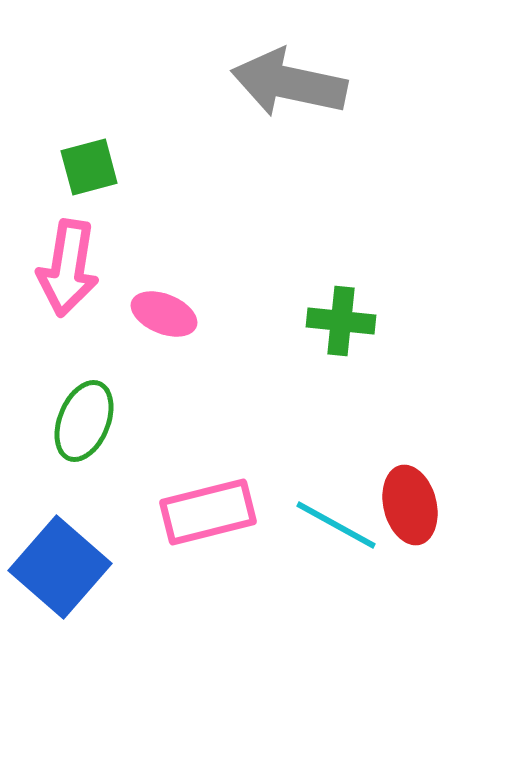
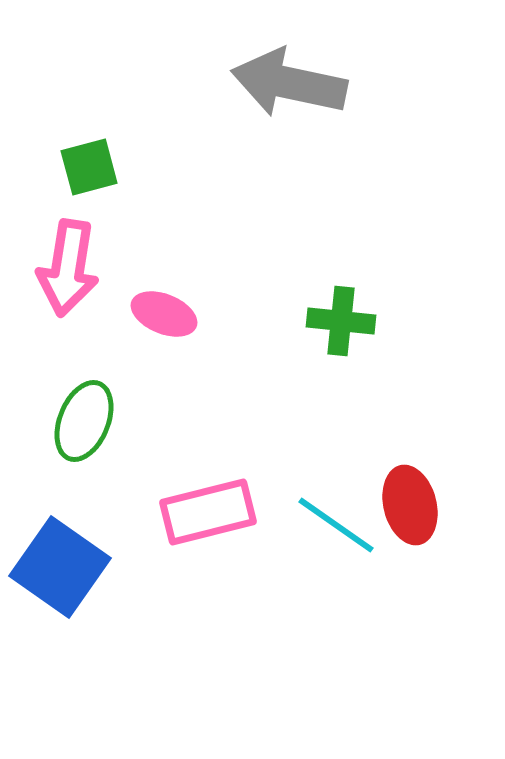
cyan line: rotated 6 degrees clockwise
blue square: rotated 6 degrees counterclockwise
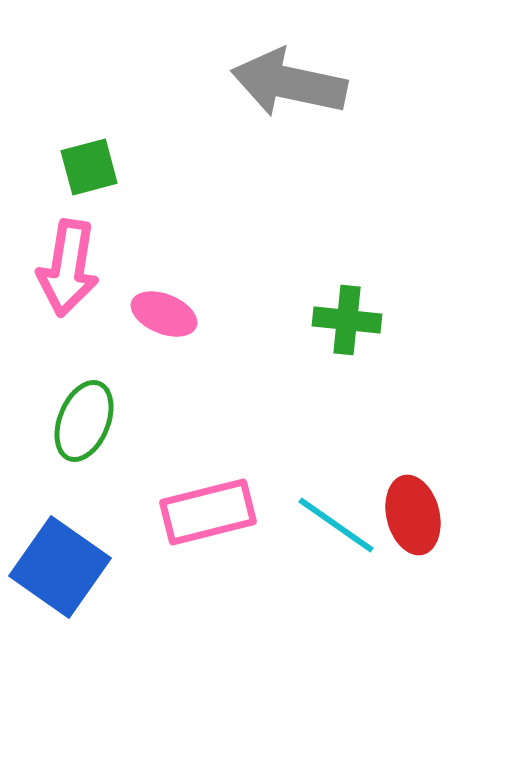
green cross: moved 6 px right, 1 px up
red ellipse: moved 3 px right, 10 px down
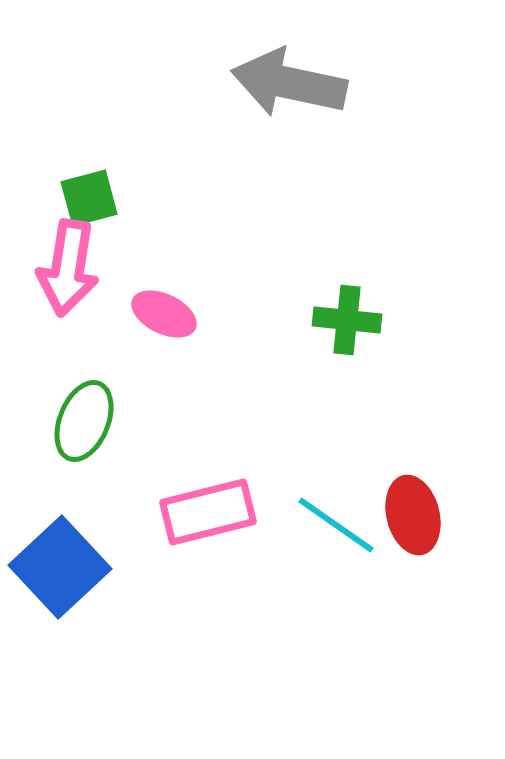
green square: moved 31 px down
pink ellipse: rotated 4 degrees clockwise
blue square: rotated 12 degrees clockwise
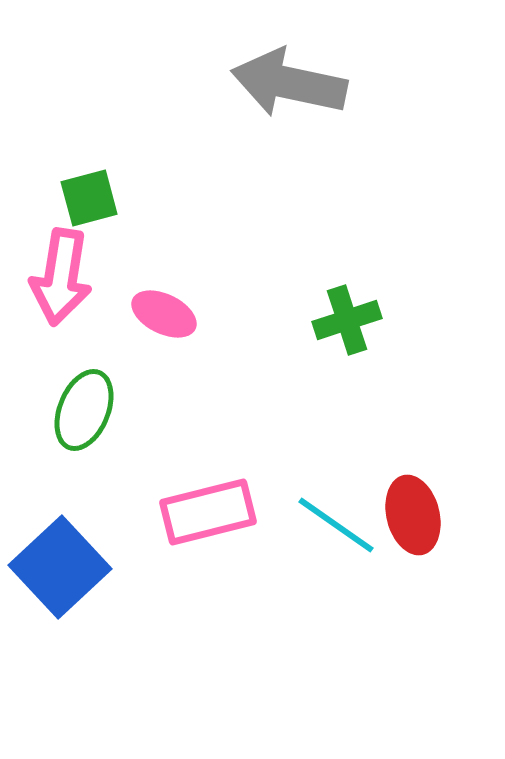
pink arrow: moved 7 px left, 9 px down
green cross: rotated 24 degrees counterclockwise
green ellipse: moved 11 px up
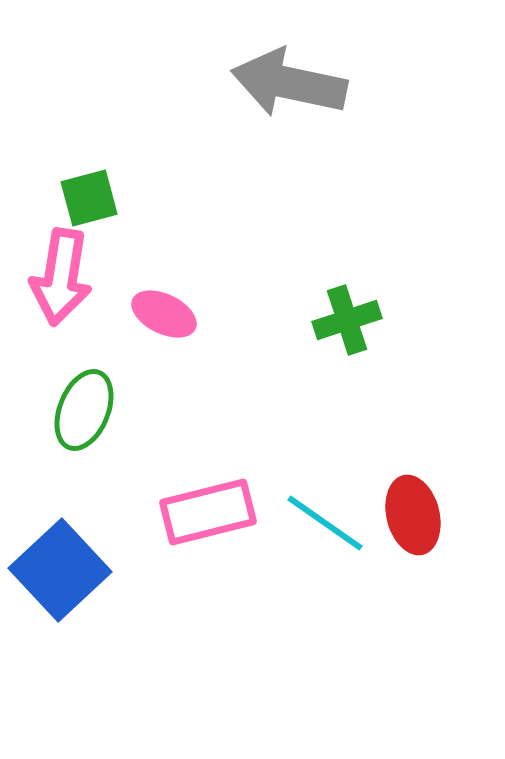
cyan line: moved 11 px left, 2 px up
blue square: moved 3 px down
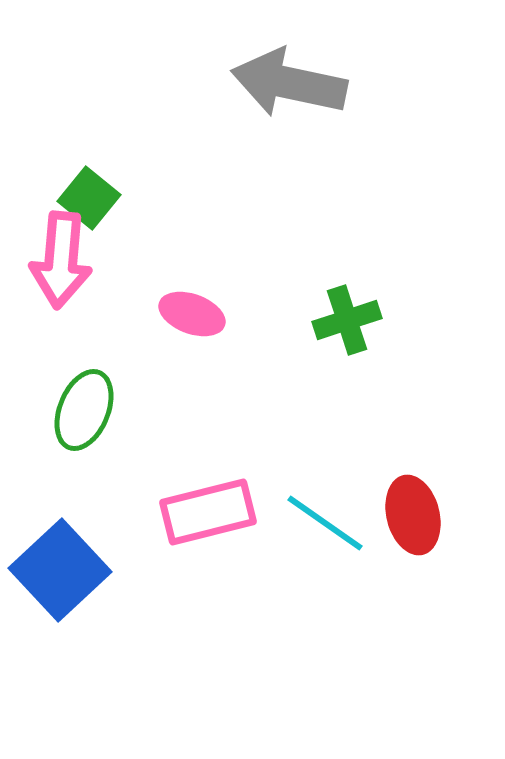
green square: rotated 36 degrees counterclockwise
pink arrow: moved 17 px up; rotated 4 degrees counterclockwise
pink ellipse: moved 28 px right; rotated 6 degrees counterclockwise
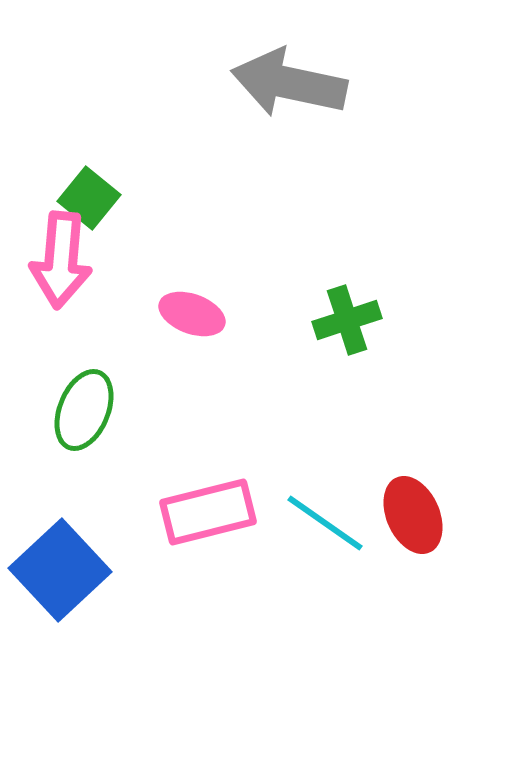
red ellipse: rotated 10 degrees counterclockwise
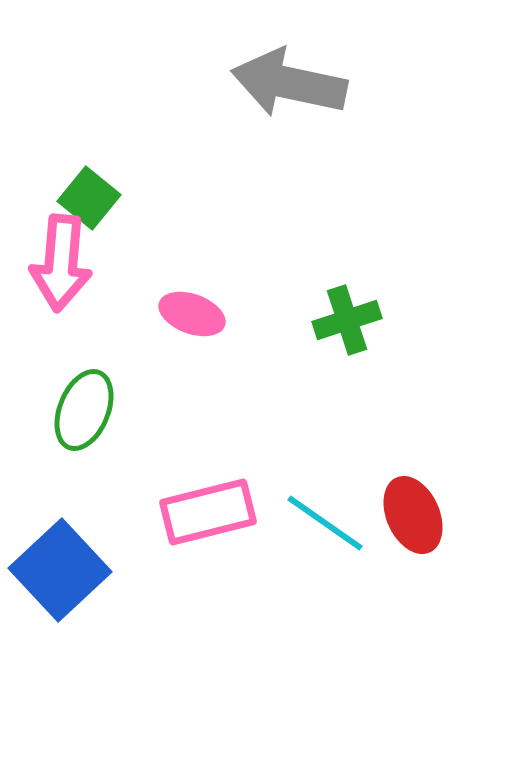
pink arrow: moved 3 px down
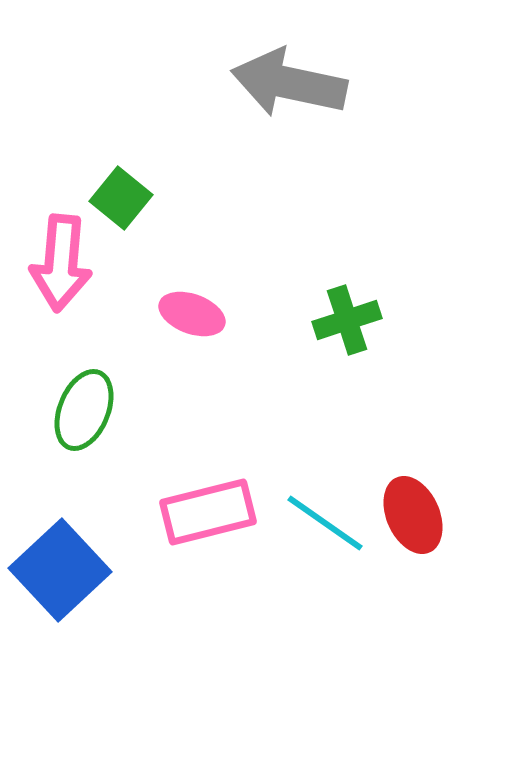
green square: moved 32 px right
